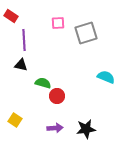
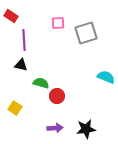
green semicircle: moved 2 px left
yellow square: moved 12 px up
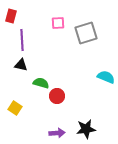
red rectangle: rotated 72 degrees clockwise
purple line: moved 2 px left
purple arrow: moved 2 px right, 5 px down
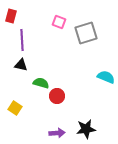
pink square: moved 1 px right, 1 px up; rotated 24 degrees clockwise
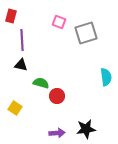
cyan semicircle: rotated 60 degrees clockwise
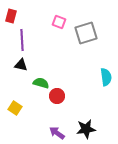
purple arrow: rotated 140 degrees counterclockwise
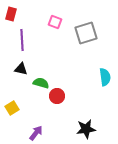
red rectangle: moved 2 px up
pink square: moved 4 px left
black triangle: moved 4 px down
cyan semicircle: moved 1 px left
yellow square: moved 3 px left; rotated 24 degrees clockwise
purple arrow: moved 21 px left; rotated 91 degrees clockwise
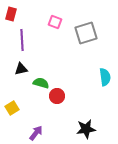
black triangle: rotated 24 degrees counterclockwise
